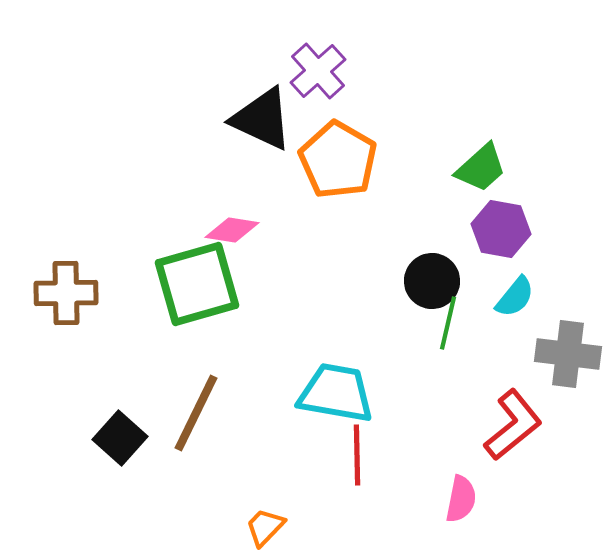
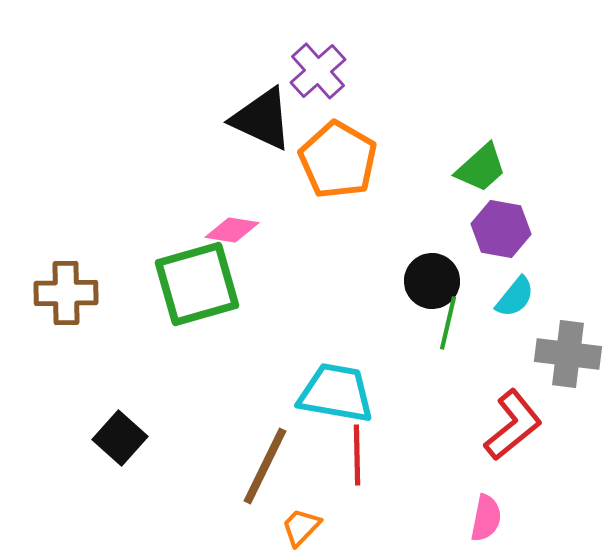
brown line: moved 69 px right, 53 px down
pink semicircle: moved 25 px right, 19 px down
orange trapezoid: moved 36 px right
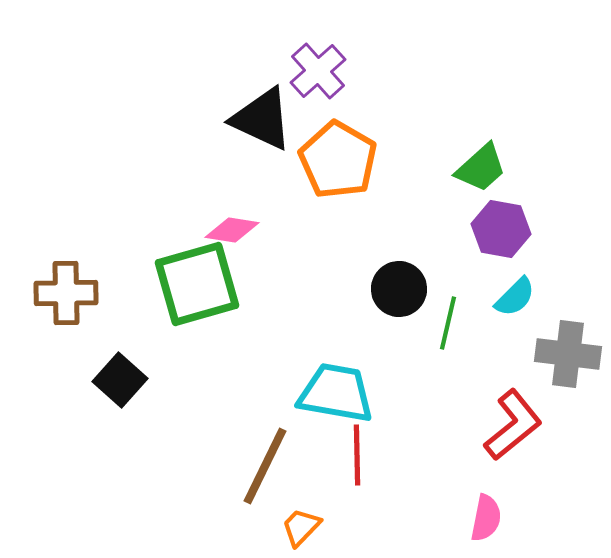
black circle: moved 33 px left, 8 px down
cyan semicircle: rotated 6 degrees clockwise
black square: moved 58 px up
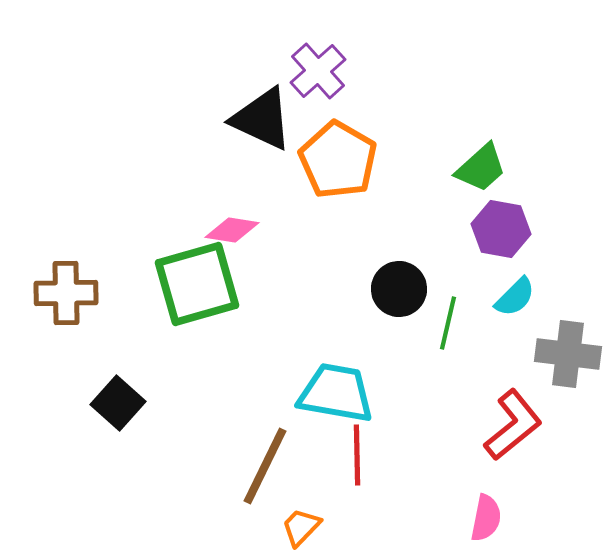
black square: moved 2 px left, 23 px down
